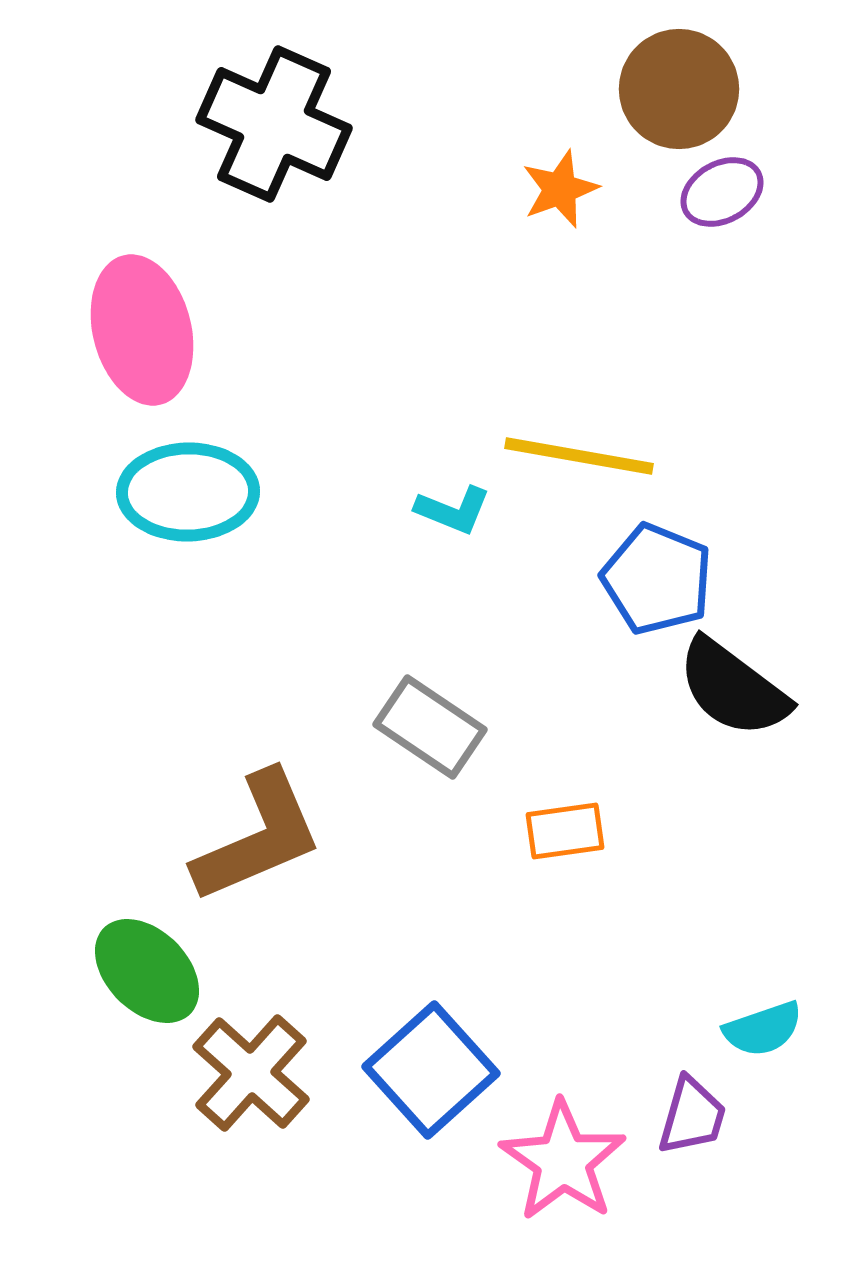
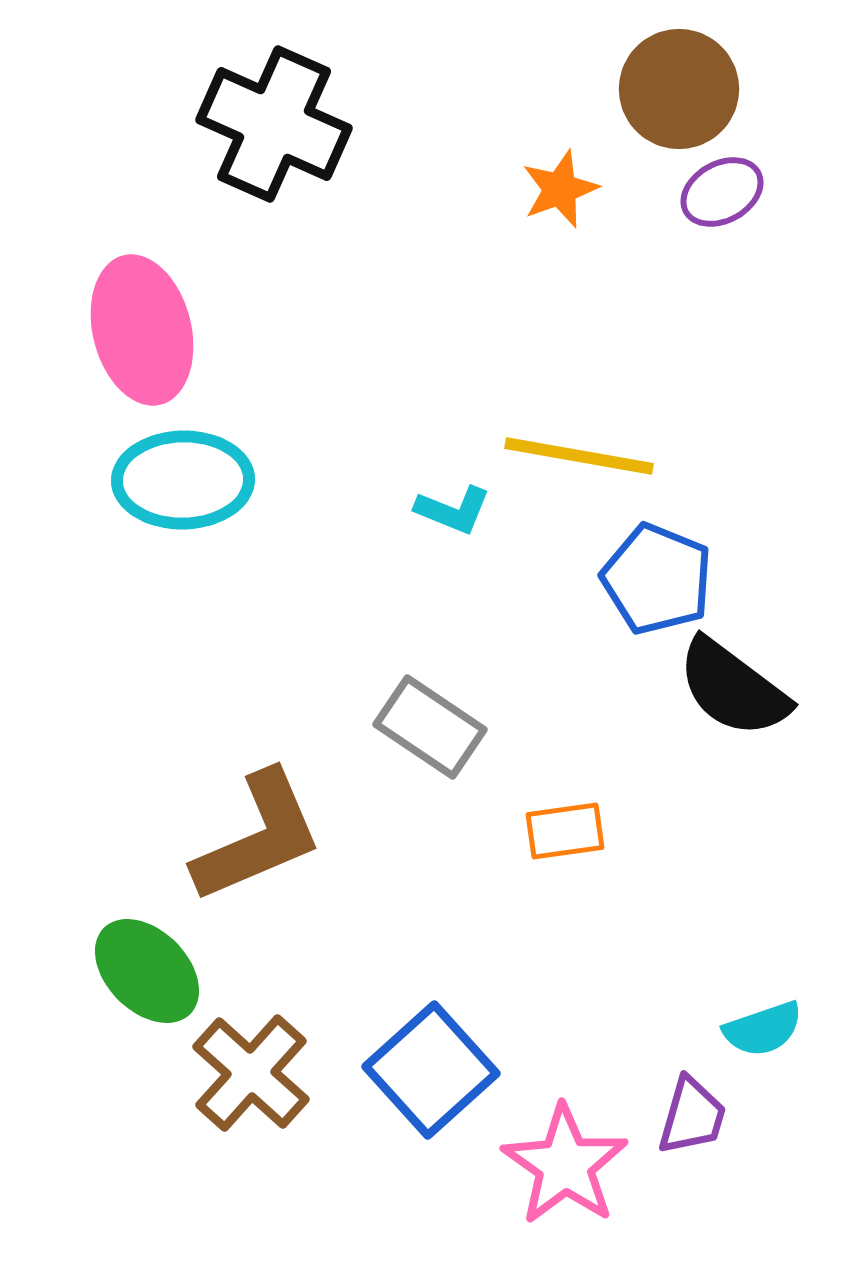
cyan ellipse: moved 5 px left, 12 px up
pink star: moved 2 px right, 4 px down
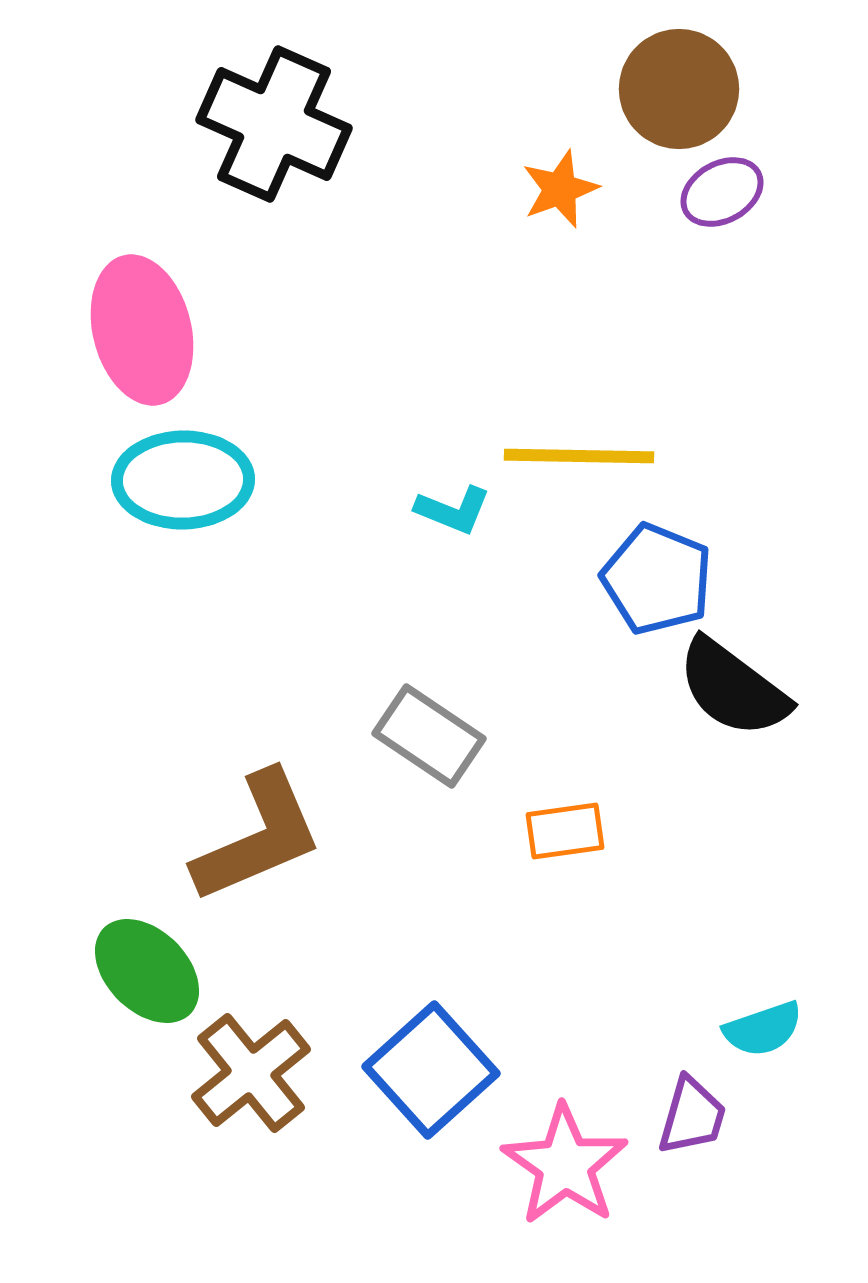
yellow line: rotated 9 degrees counterclockwise
gray rectangle: moved 1 px left, 9 px down
brown cross: rotated 9 degrees clockwise
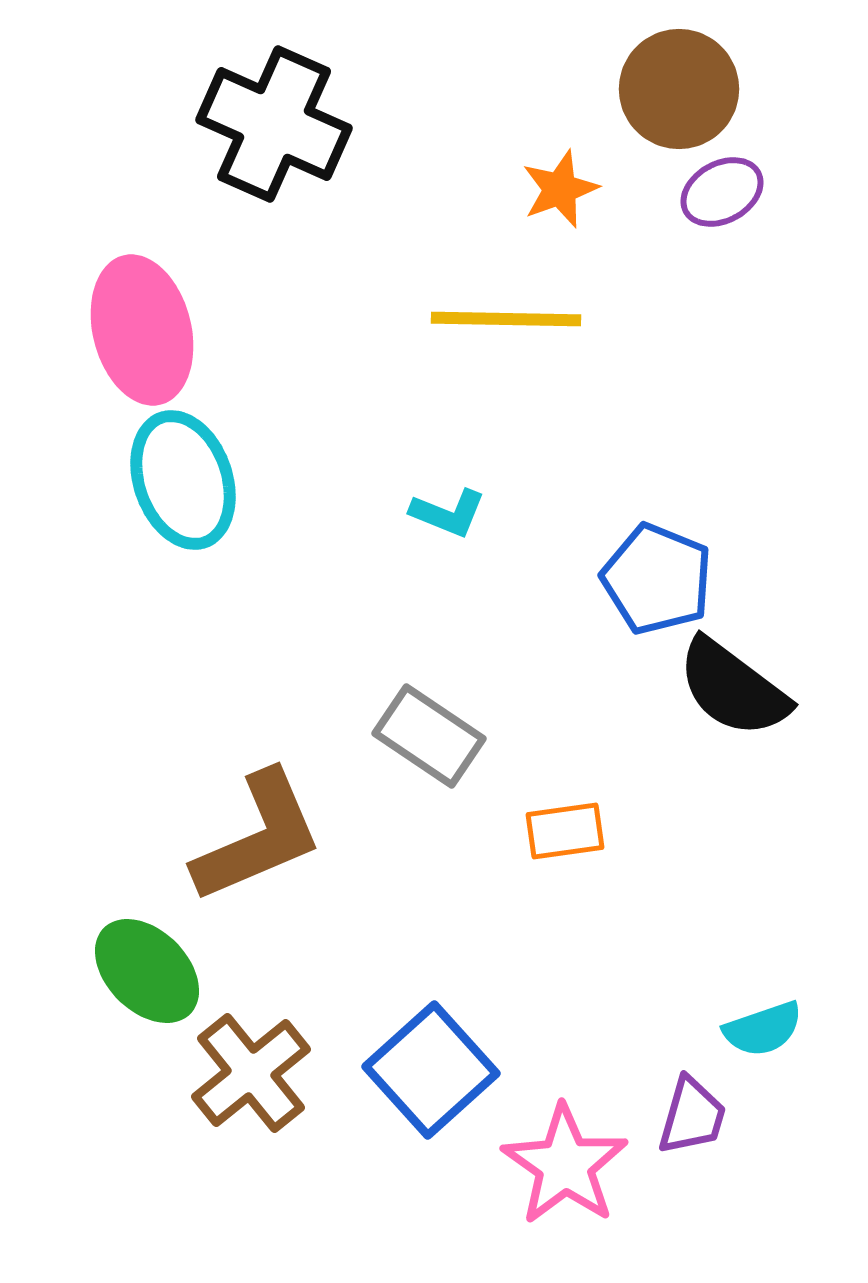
yellow line: moved 73 px left, 137 px up
cyan ellipse: rotated 72 degrees clockwise
cyan L-shape: moved 5 px left, 3 px down
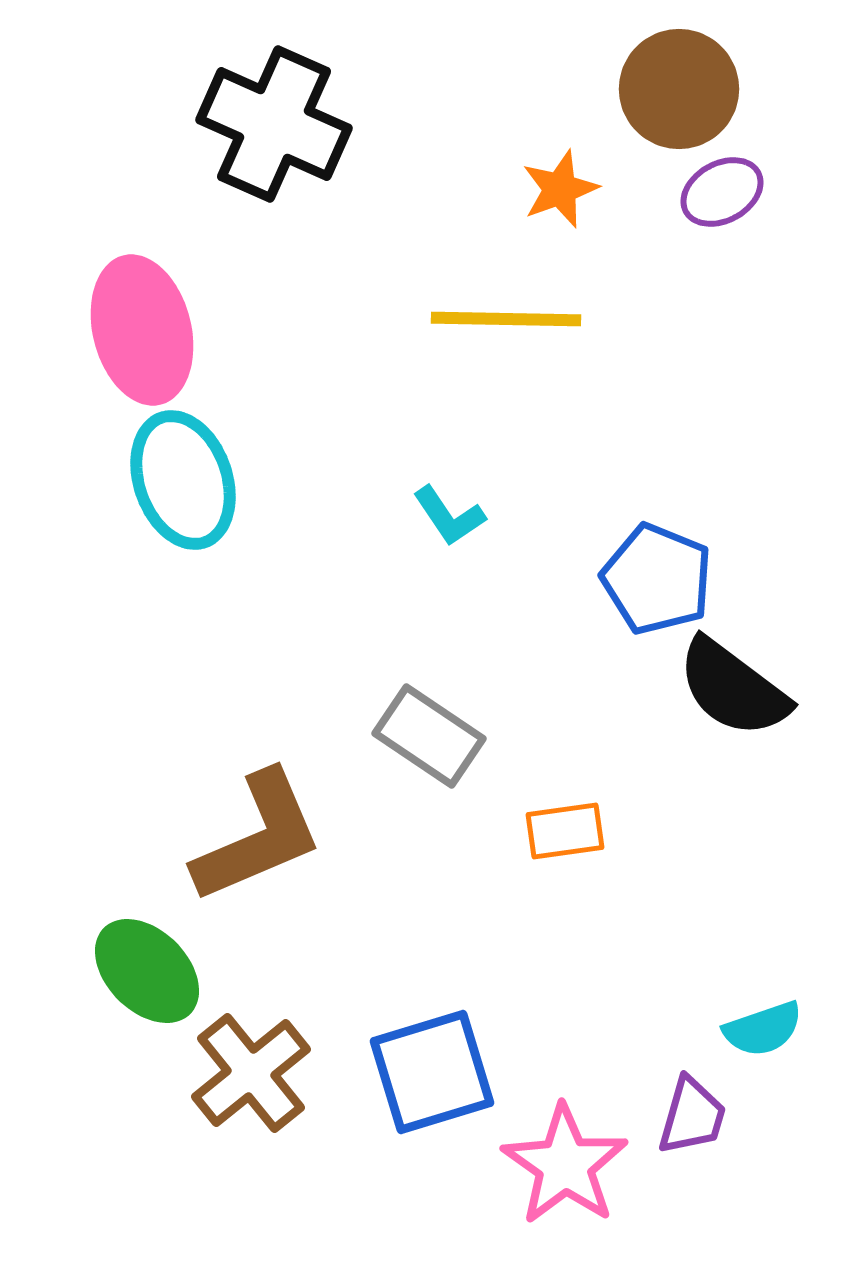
cyan L-shape: moved 1 px right, 3 px down; rotated 34 degrees clockwise
blue square: moved 1 px right, 2 px down; rotated 25 degrees clockwise
